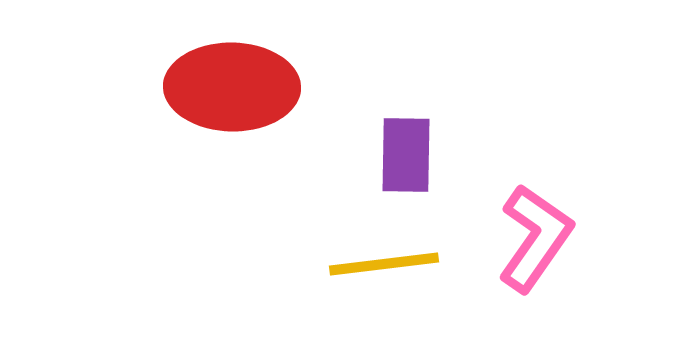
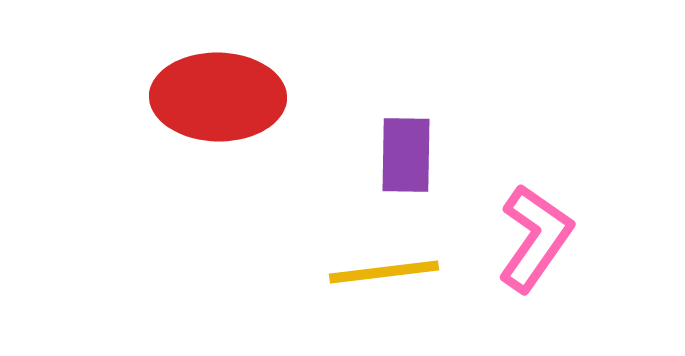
red ellipse: moved 14 px left, 10 px down
yellow line: moved 8 px down
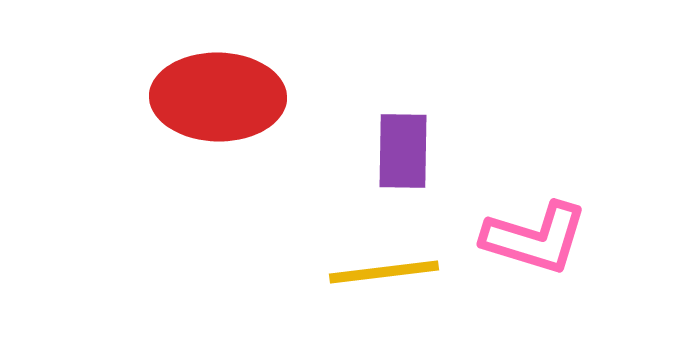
purple rectangle: moved 3 px left, 4 px up
pink L-shape: rotated 72 degrees clockwise
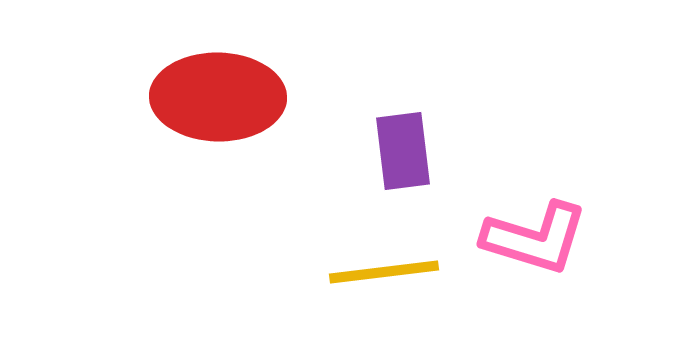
purple rectangle: rotated 8 degrees counterclockwise
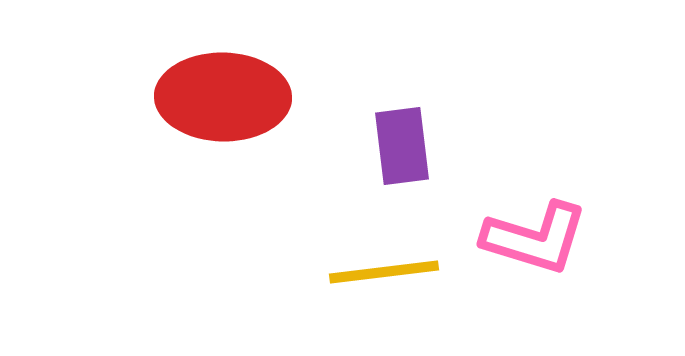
red ellipse: moved 5 px right
purple rectangle: moved 1 px left, 5 px up
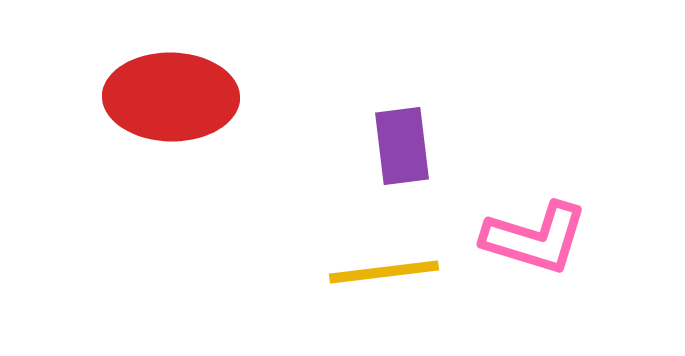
red ellipse: moved 52 px left
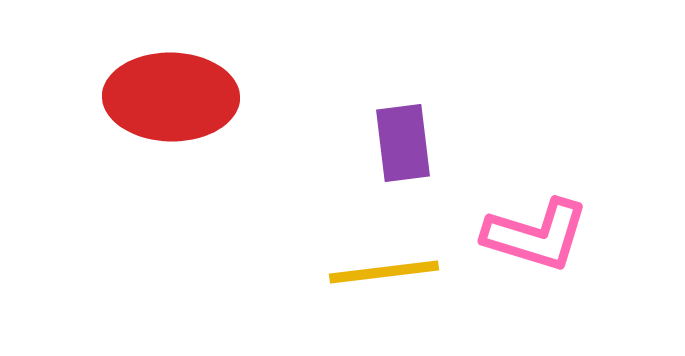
purple rectangle: moved 1 px right, 3 px up
pink L-shape: moved 1 px right, 3 px up
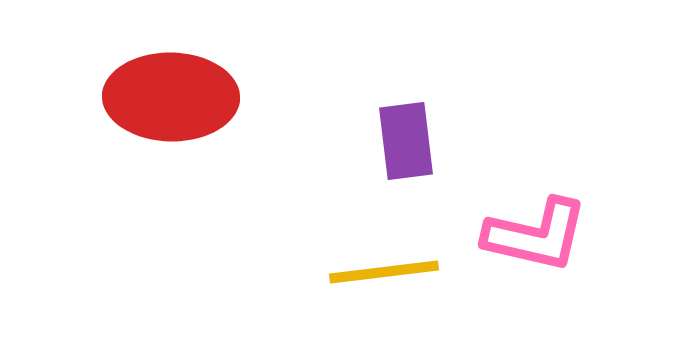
purple rectangle: moved 3 px right, 2 px up
pink L-shape: rotated 4 degrees counterclockwise
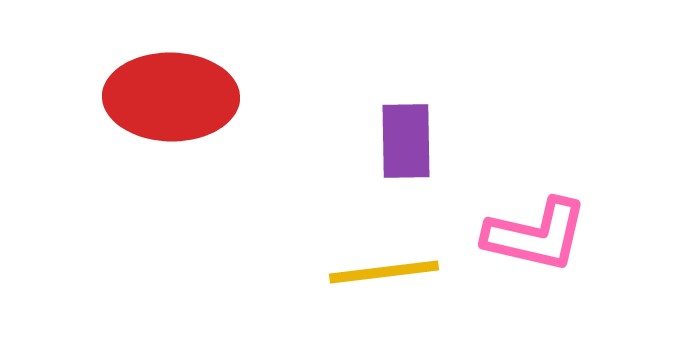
purple rectangle: rotated 6 degrees clockwise
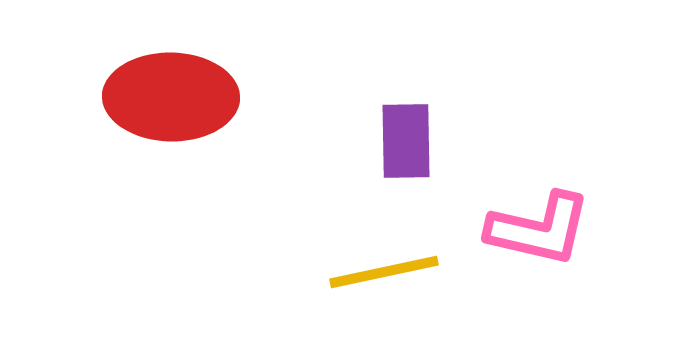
pink L-shape: moved 3 px right, 6 px up
yellow line: rotated 5 degrees counterclockwise
